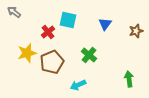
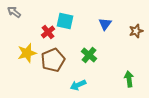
cyan square: moved 3 px left, 1 px down
brown pentagon: moved 1 px right, 2 px up
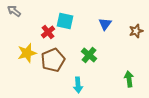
gray arrow: moved 1 px up
cyan arrow: rotated 70 degrees counterclockwise
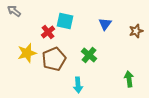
brown pentagon: moved 1 px right, 1 px up
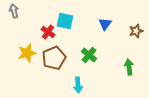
gray arrow: rotated 40 degrees clockwise
red cross: rotated 16 degrees counterclockwise
brown pentagon: moved 1 px up
green arrow: moved 12 px up
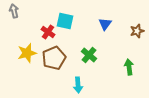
brown star: moved 1 px right
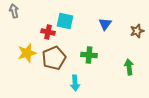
red cross: rotated 24 degrees counterclockwise
green cross: rotated 35 degrees counterclockwise
cyan arrow: moved 3 px left, 2 px up
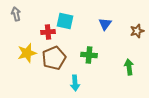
gray arrow: moved 2 px right, 3 px down
red cross: rotated 16 degrees counterclockwise
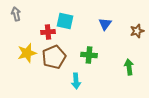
brown pentagon: moved 1 px up
cyan arrow: moved 1 px right, 2 px up
